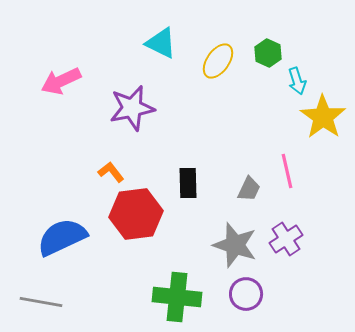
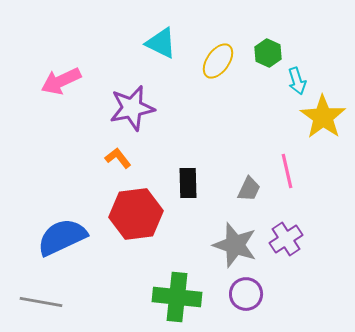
orange L-shape: moved 7 px right, 14 px up
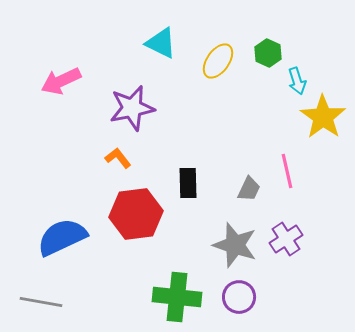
purple circle: moved 7 px left, 3 px down
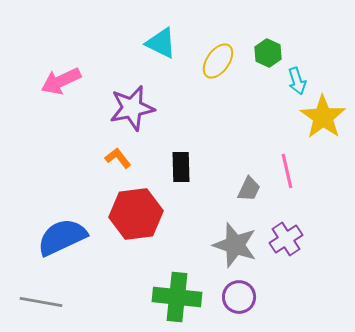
black rectangle: moved 7 px left, 16 px up
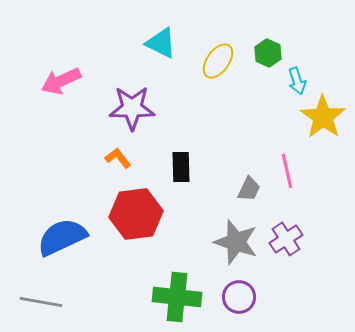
purple star: rotated 12 degrees clockwise
gray star: moved 1 px right, 3 px up
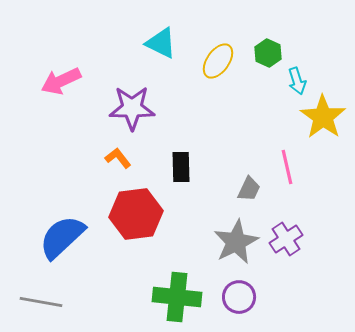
pink line: moved 4 px up
blue semicircle: rotated 18 degrees counterclockwise
gray star: rotated 27 degrees clockwise
